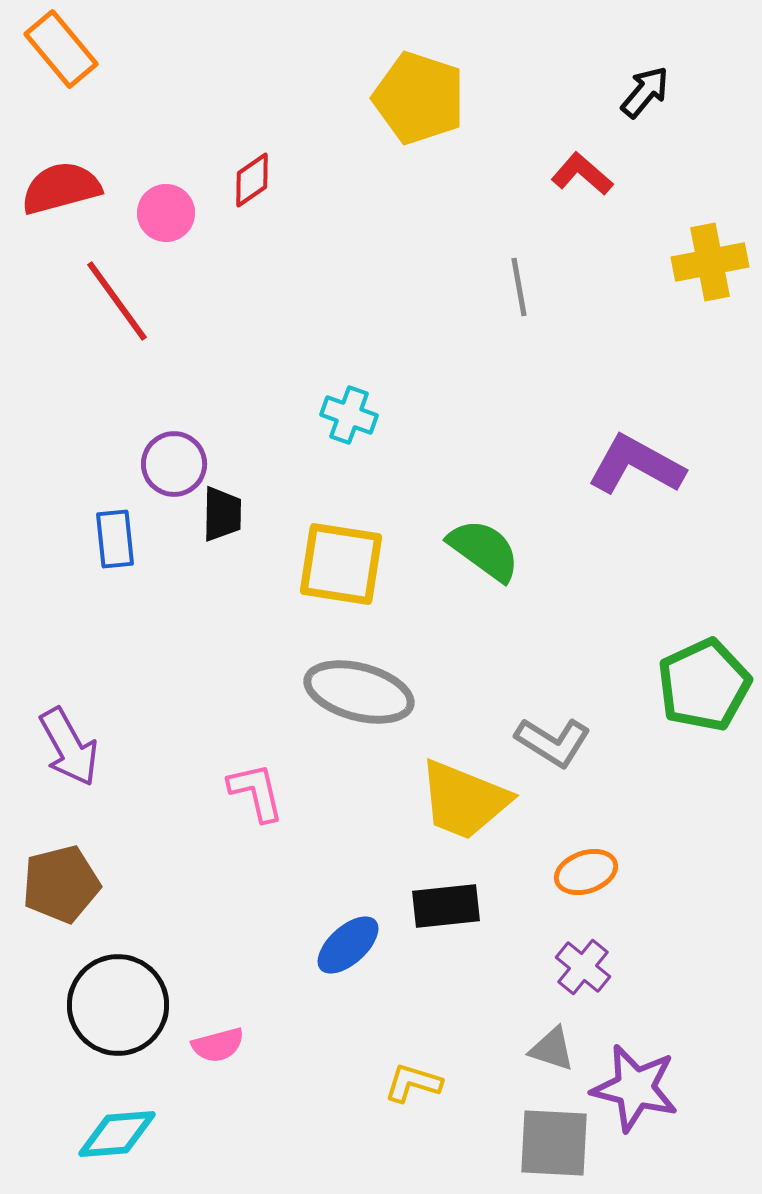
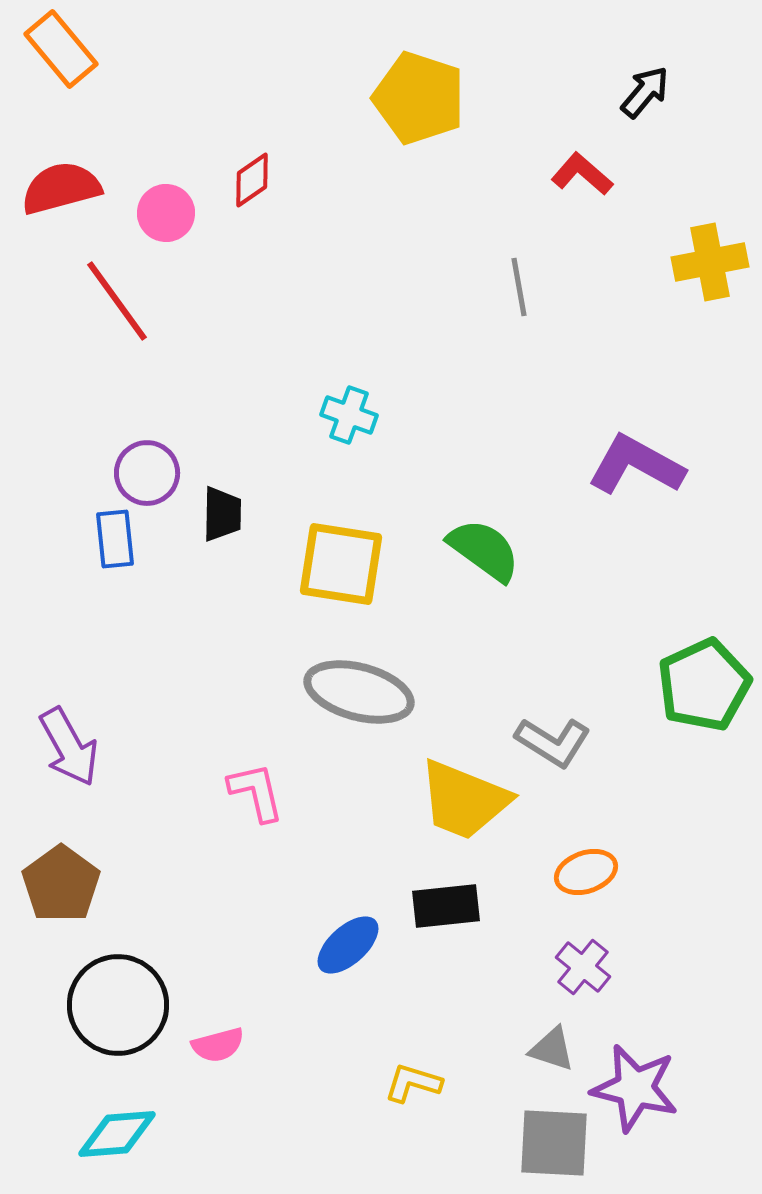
purple circle: moved 27 px left, 9 px down
brown pentagon: rotated 22 degrees counterclockwise
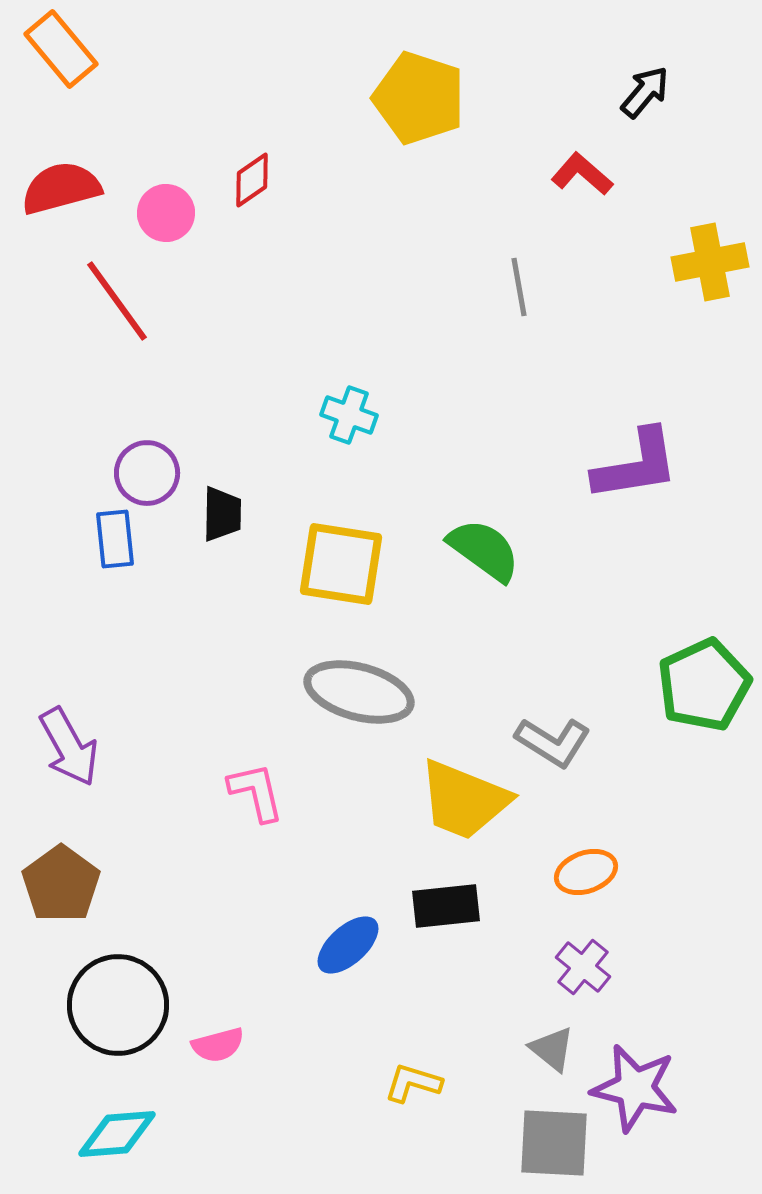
purple L-shape: rotated 142 degrees clockwise
gray triangle: rotated 21 degrees clockwise
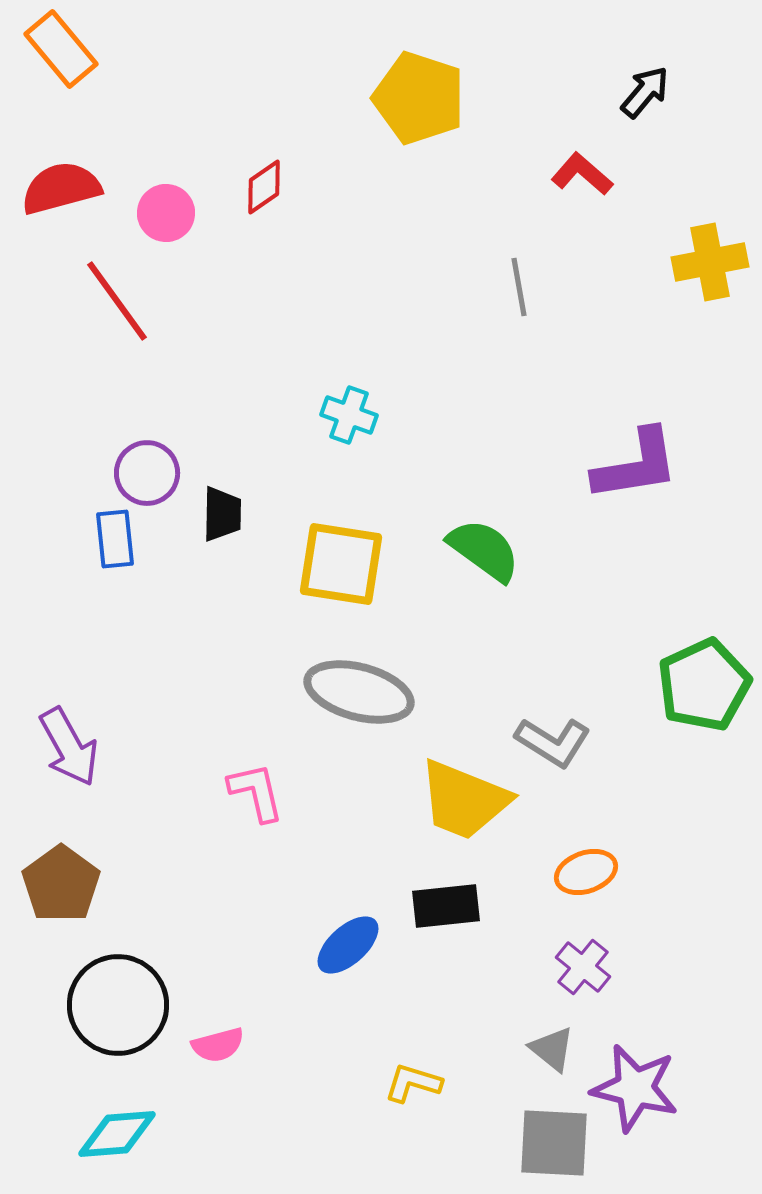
red diamond: moved 12 px right, 7 px down
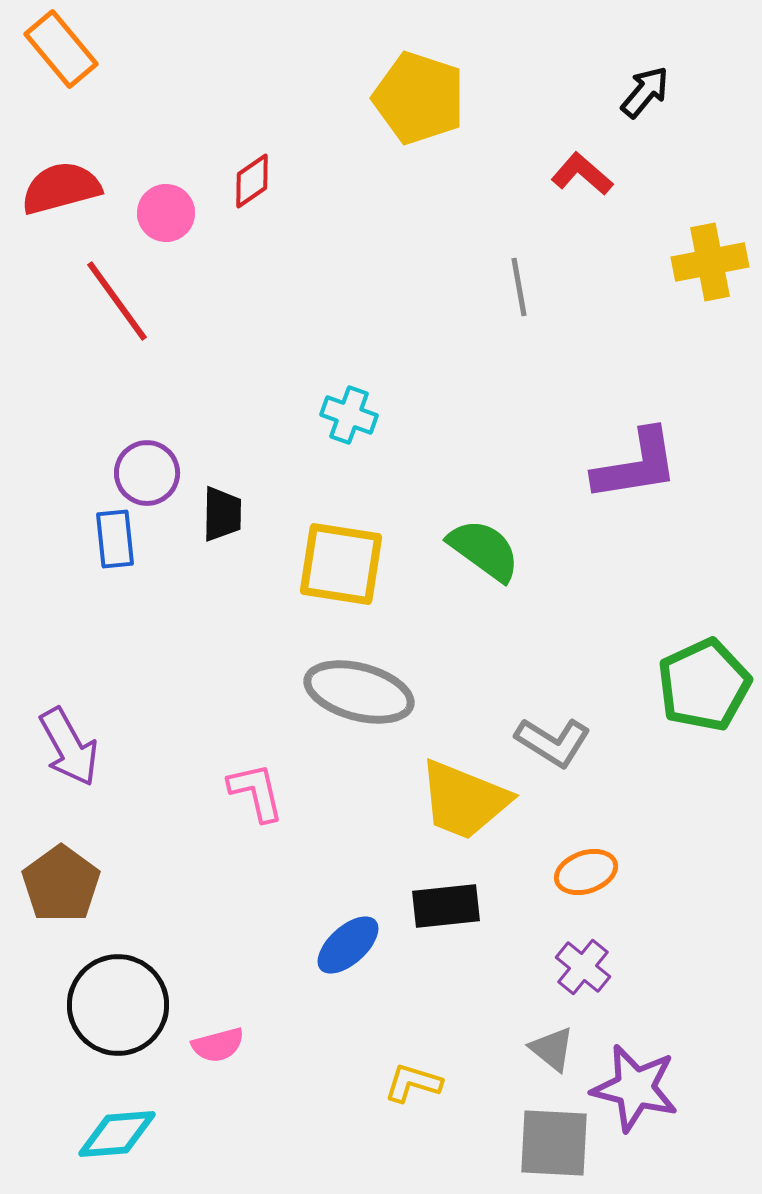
red diamond: moved 12 px left, 6 px up
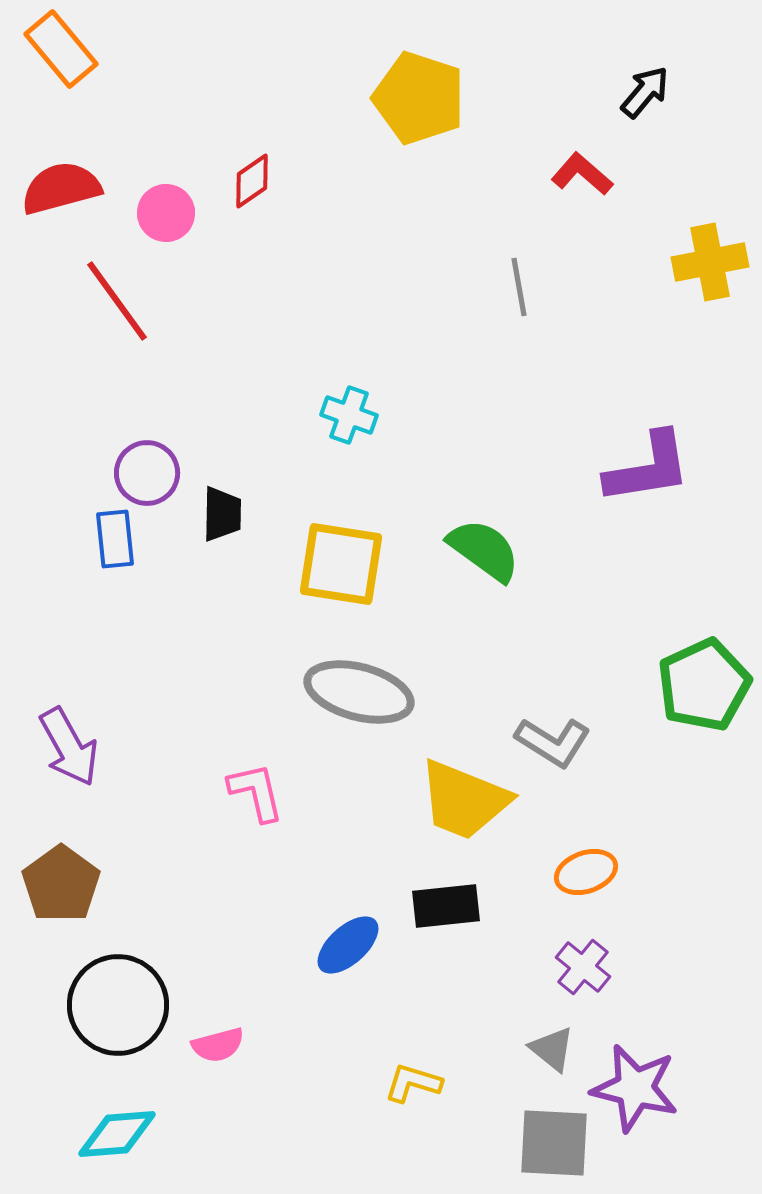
purple L-shape: moved 12 px right, 3 px down
